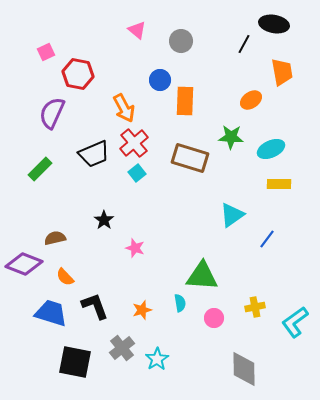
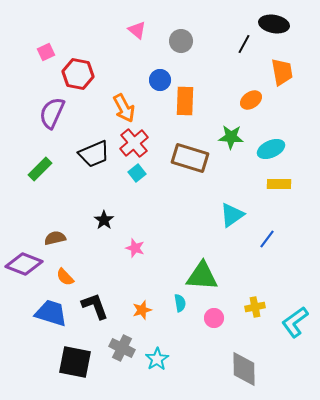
gray cross: rotated 25 degrees counterclockwise
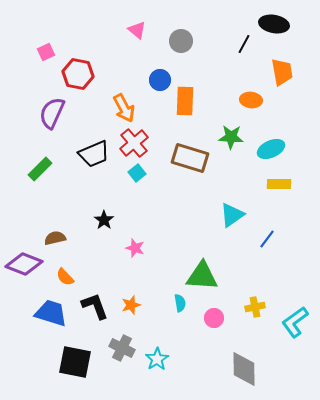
orange ellipse: rotated 40 degrees clockwise
orange star: moved 11 px left, 5 px up
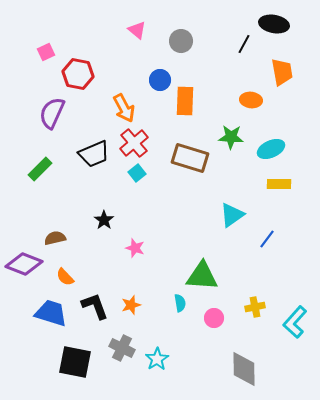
cyan L-shape: rotated 12 degrees counterclockwise
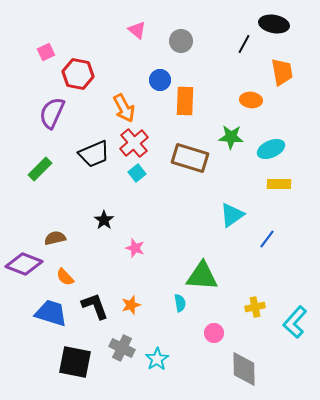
pink circle: moved 15 px down
